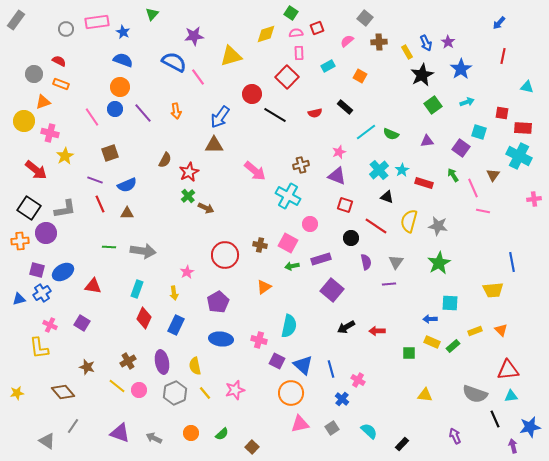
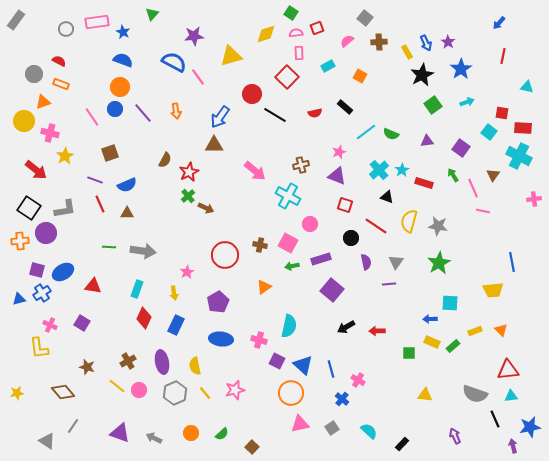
cyan square at (479, 132): moved 10 px right; rotated 21 degrees clockwise
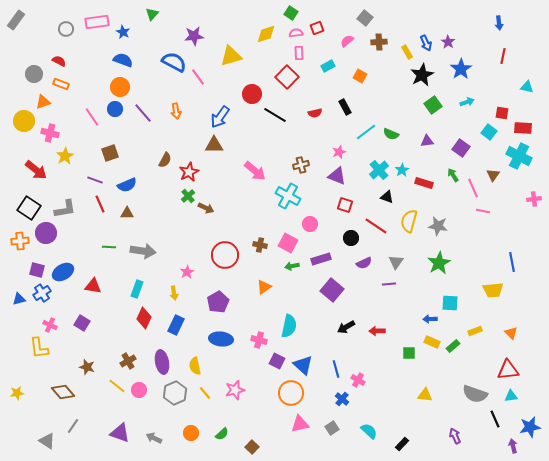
blue arrow at (499, 23): rotated 48 degrees counterclockwise
black rectangle at (345, 107): rotated 21 degrees clockwise
purple semicircle at (366, 262): moved 2 px left, 1 px down; rotated 77 degrees clockwise
orange triangle at (501, 330): moved 10 px right, 3 px down
blue line at (331, 369): moved 5 px right
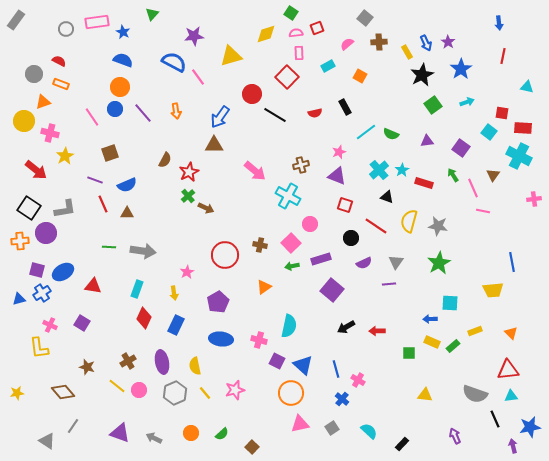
pink semicircle at (347, 41): moved 3 px down
red line at (100, 204): moved 3 px right
pink square at (288, 243): moved 3 px right; rotated 18 degrees clockwise
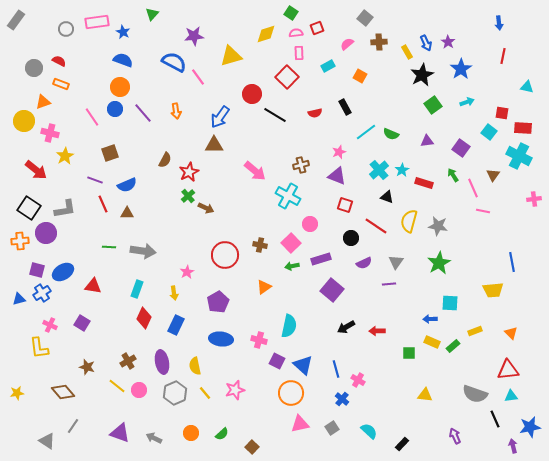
gray circle at (34, 74): moved 6 px up
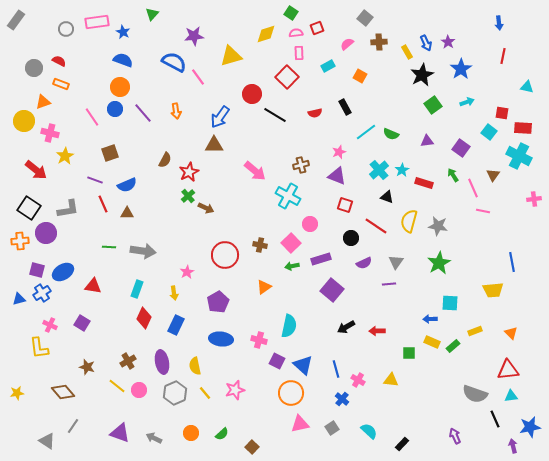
gray L-shape at (65, 209): moved 3 px right
yellow triangle at (425, 395): moved 34 px left, 15 px up
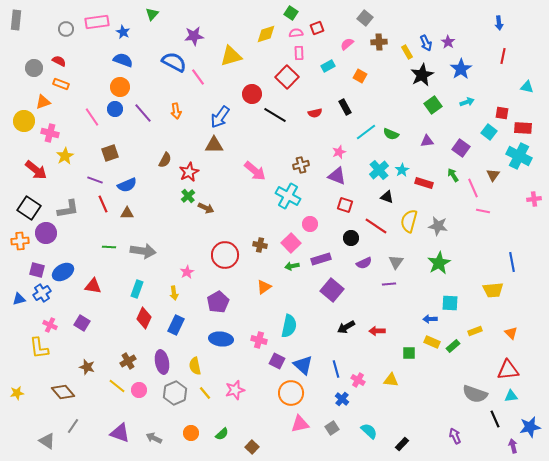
gray rectangle at (16, 20): rotated 30 degrees counterclockwise
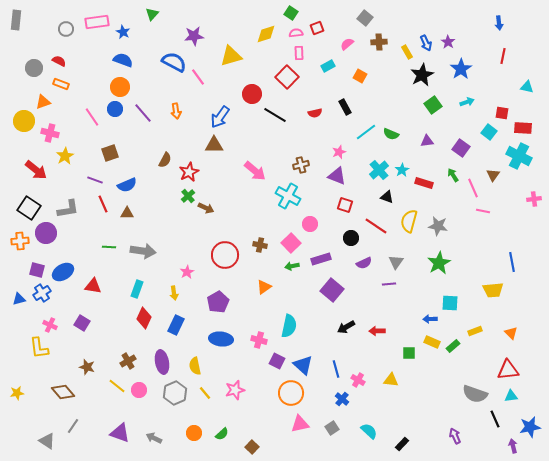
orange circle at (191, 433): moved 3 px right
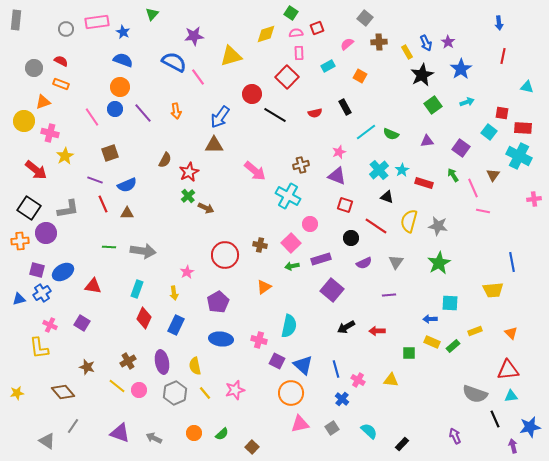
red semicircle at (59, 61): moved 2 px right
purple line at (389, 284): moved 11 px down
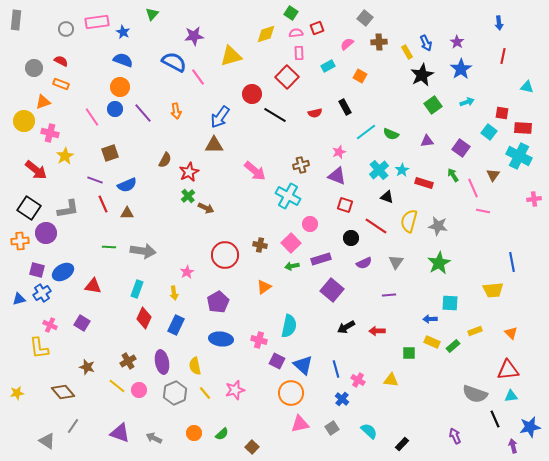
purple star at (448, 42): moved 9 px right
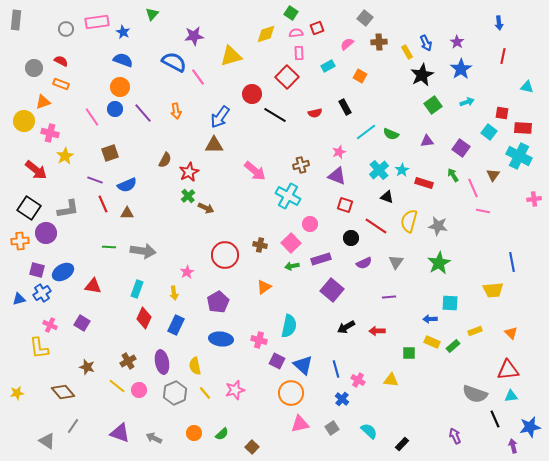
purple line at (389, 295): moved 2 px down
